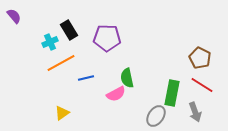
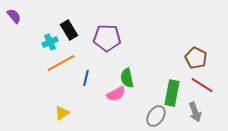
brown pentagon: moved 4 px left
blue line: rotated 63 degrees counterclockwise
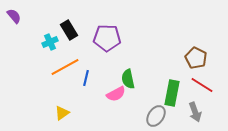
orange line: moved 4 px right, 4 px down
green semicircle: moved 1 px right, 1 px down
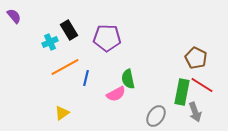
green rectangle: moved 10 px right, 1 px up
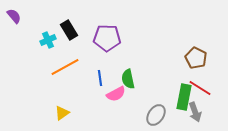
cyan cross: moved 2 px left, 2 px up
blue line: moved 14 px right; rotated 21 degrees counterclockwise
red line: moved 2 px left, 3 px down
green rectangle: moved 2 px right, 5 px down
gray ellipse: moved 1 px up
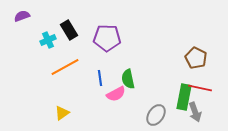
purple semicircle: moved 8 px right; rotated 70 degrees counterclockwise
red line: rotated 20 degrees counterclockwise
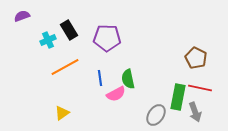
green rectangle: moved 6 px left
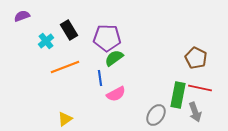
cyan cross: moved 2 px left, 1 px down; rotated 14 degrees counterclockwise
orange line: rotated 8 degrees clockwise
green semicircle: moved 14 px left, 21 px up; rotated 66 degrees clockwise
green rectangle: moved 2 px up
yellow triangle: moved 3 px right, 6 px down
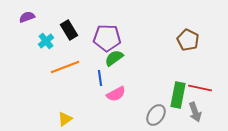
purple semicircle: moved 5 px right, 1 px down
brown pentagon: moved 8 px left, 18 px up
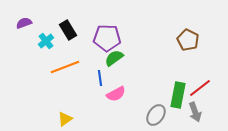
purple semicircle: moved 3 px left, 6 px down
black rectangle: moved 1 px left
red line: rotated 50 degrees counterclockwise
